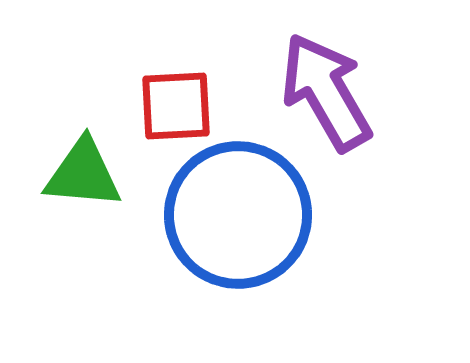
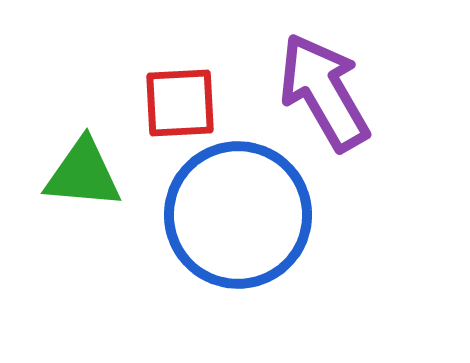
purple arrow: moved 2 px left
red square: moved 4 px right, 3 px up
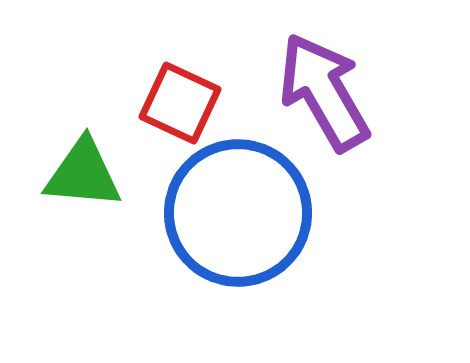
red square: rotated 28 degrees clockwise
blue circle: moved 2 px up
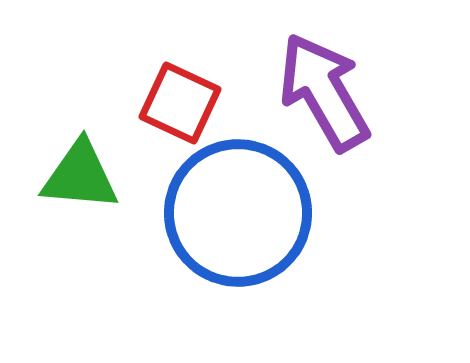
green triangle: moved 3 px left, 2 px down
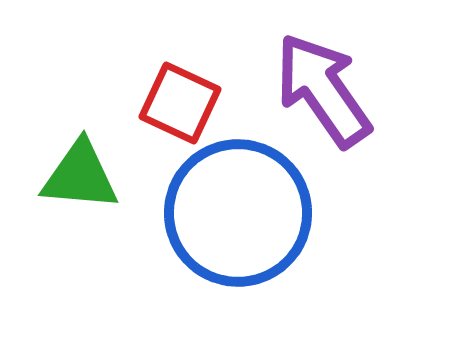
purple arrow: moved 1 px left, 2 px up; rotated 5 degrees counterclockwise
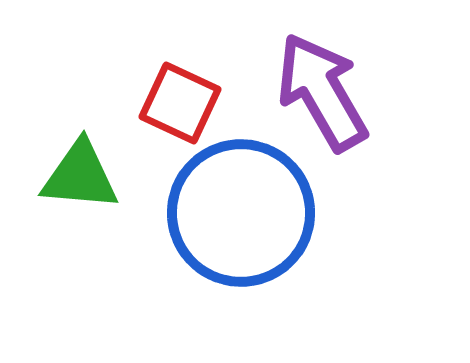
purple arrow: moved 1 px left, 2 px down; rotated 5 degrees clockwise
blue circle: moved 3 px right
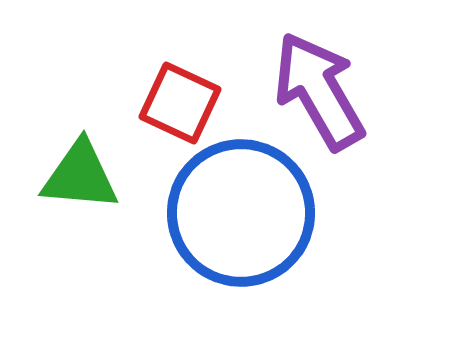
purple arrow: moved 3 px left, 1 px up
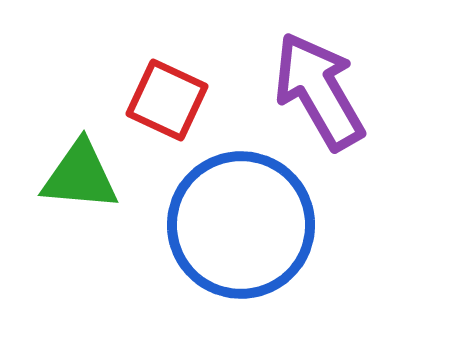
red square: moved 13 px left, 3 px up
blue circle: moved 12 px down
